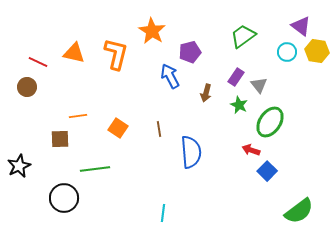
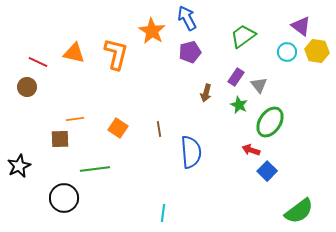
blue arrow: moved 17 px right, 58 px up
orange line: moved 3 px left, 3 px down
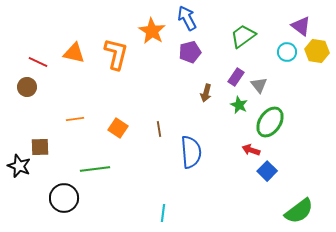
brown square: moved 20 px left, 8 px down
black star: rotated 25 degrees counterclockwise
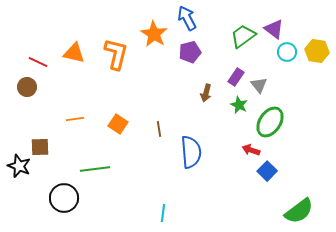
purple triangle: moved 27 px left, 3 px down
orange star: moved 2 px right, 3 px down
orange square: moved 4 px up
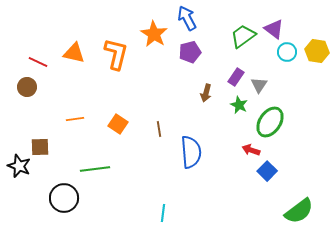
gray triangle: rotated 12 degrees clockwise
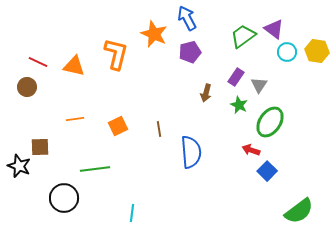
orange star: rotated 8 degrees counterclockwise
orange triangle: moved 13 px down
orange square: moved 2 px down; rotated 30 degrees clockwise
cyan line: moved 31 px left
